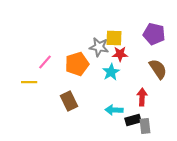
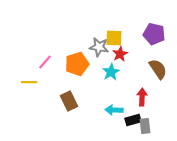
red star: rotated 28 degrees counterclockwise
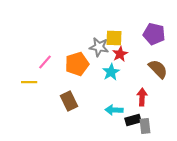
brown semicircle: rotated 10 degrees counterclockwise
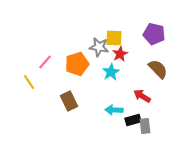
yellow line: rotated 56 degrees clockwise
red arrow: moved 1 px up; rotated 60 degrees counterclockwise
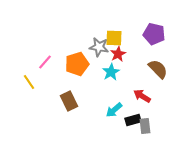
red star: moved 2 px left
cyan arrow: rotated 42 degrees counterclockwise
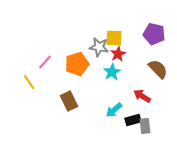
cyan star: moved 1 px right
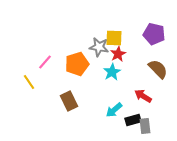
red arrow: moved 1 px right
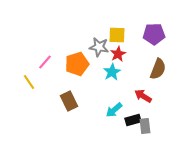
purple pentagon: rotated 15 degrees counterclockwise
yellow square: moved 3 px right, 3 px up
brown semicircle: rotated 65 degrees clockwise
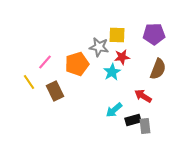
red star: moved 4 px right, 3 px down; rotated 21 degrees clockwise
brown rectangle: moved 14 px left, 10 px up
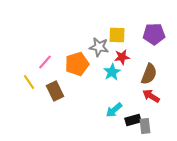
brown semicircle: moved 9 px left, 5 px down
red arrow: moved 8 px right
